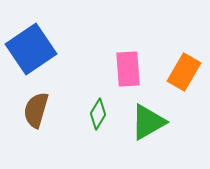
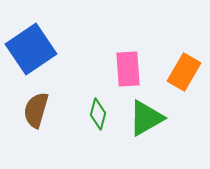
green diamond: rotated 16 degrees counterclockwise
green triangle: moved 2 px left, 4 px up
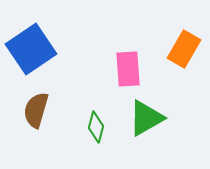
orange rectangle: moved 23 px up
green diamond: moved 2 px left, 13 px down
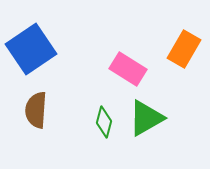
pink rectangle: rotated 54 degrees counterclockwise
brown semicircle: rotated 12 degrees counterclockwise
green diamond: moved 8 px right, 5 px up
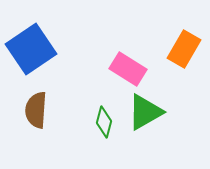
green triangle: moved 1 px left, 6 px up
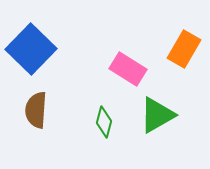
blue square: rotated 12 degrees counterclockwise
green triangle: moved 12 px right, 3 px down
